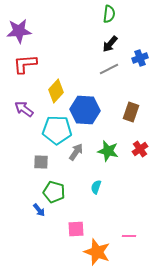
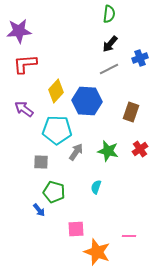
blue hexagon: moved 2 px right, 9 px up
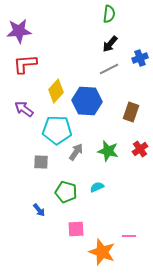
cyan semicircle: moved 1 px right; rotated 48 degrees clockwise
green pentagon: moved 12 px right
orange star: moved 5 px right
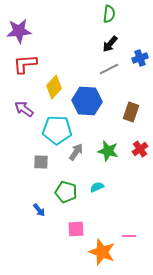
yellow diamond: moved 2 px left, 4 px up
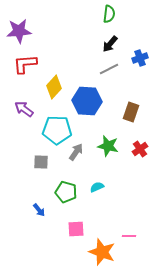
green star: moved 5 px up
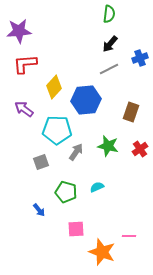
blue hexagon: moved 1 px left, 1 px up; rotated 8 degrees counterclockwise
gray square: rotated 21 degrees counterclockwise
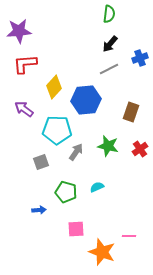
blue arrow: rotated 56 degrees counterclockwise
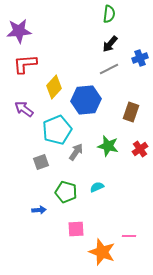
cyan pentagon: rotated 24 degrees counterclockwise
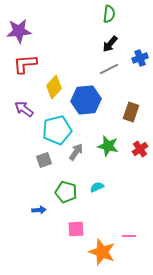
cyan pentagon: rotated 8 degrees clockwise
gray square: moved 3 px right, 2 px up
